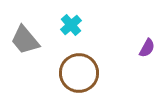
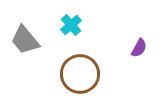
purple semicircle: moved 8 px left
brown circle: moved 1 px right, 1 px down
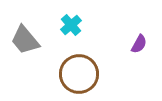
purple semicircle: moved 4 px up
brown circle: moved 1 px left
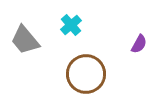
brown circle: moved 7 px right
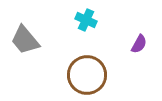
cyan cross: moved 15 px right, 5 px up; rotated 25 degrees counterclockwise
brown circle: moved 1 px right, 1 px down
